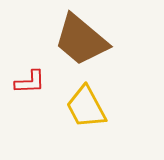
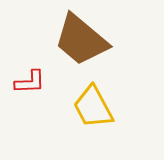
yellow trapezoid: moved 7 px right
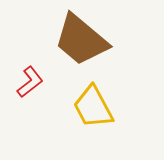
red L-shape: rotated 36 degrees counterclockwise
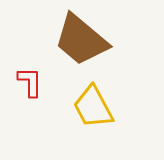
red L-shape: rotated 52 degrees counterclockwise
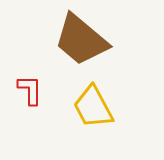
red L-shape: moved 8 px down
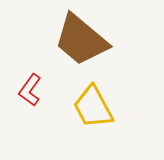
red L-shape: rotated 144 degrees counterclockwise
